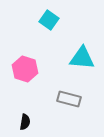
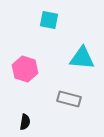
cyan square: rotated 24 degrees counterclockwise
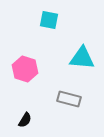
black semicircle: moved 2 px up; rotated 21 degrees clockwise
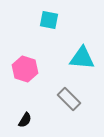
gray rectangle: rotated 30 degrees clockwise
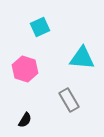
cyan square: moved 9 px left, 7 px down; rotated 36 degrees counterclockwise
gray rectangle: moved 1 px down; rotated 15 degrees clockwise
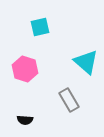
cyan square: rotated 12 degrees clockwise
cyan triangle: moved 4 px right, 4 px down; rotated 36 degrees clockwise
black semicircle: rotated 63 degrees clockwise
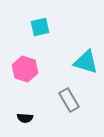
cyan triangle: rotated 24 degrees counterclockwise
black semicircle: moved 2 px up
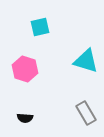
cyan triangle: moved 1 px up
gray rectangle: moved 17 px right, 13 px down
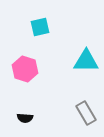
cyan triangle: rotated 16 degrees counterclockwise
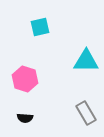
pink hexagon: moved 10 px down
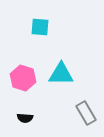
cyan square: rotated 18 degrees clockwise
cyan triangle: moved 25 px left, 13 px down
pink hexagon: moved 2 px left, 1 px up
